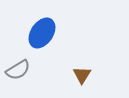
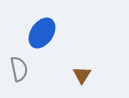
gray semicircle: moved 1 px right, 1 px up; rotated 70 degrees counterclockwise
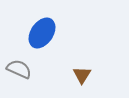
gray semicircle: rotated 55 degrees counterclockwise
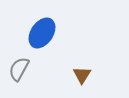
gray semicircle: rotated 85 degrees counterclockwise
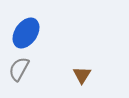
blue ellipse: moved 16 px left
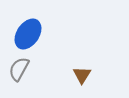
blue ellipse: moved 2 px right, 1 px down
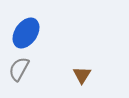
blue ellipse: moved 2 px left, 1 px up
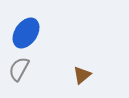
brown triangle: rotated 18 degrees clockwise
